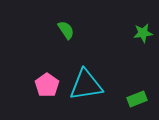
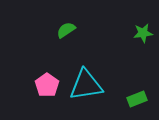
green semicircle: rotated 90 degrees counterclockwise
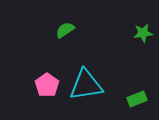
green semicircle: moved 1 px left
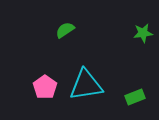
pink pentagon: moved 2 px left, 2 px down
green rectangle: moved 2 px left, 2 px up
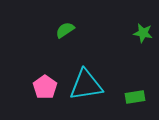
green star: rotated 18 degrees clockwise
green rectangle: rotated 12 degrees clockwise
